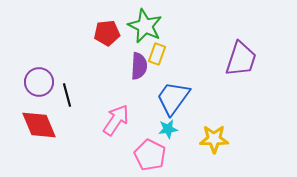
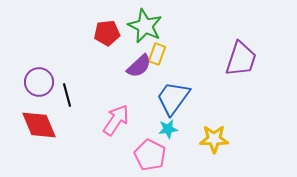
purple semicircle: rotated 44 degrees clockwise
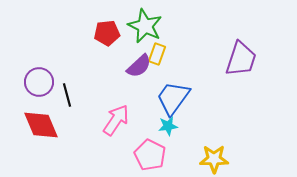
red diamond: moved 2 px right
cyan star: moved 3 px up
yellow star: moved 20 px down
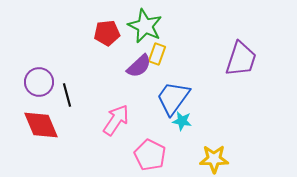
cyan star: moved 14 px right, 5 px up; rotated 18 degrees clockwise
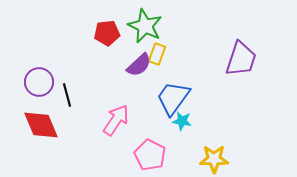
purple semicircle: moved 1 px up
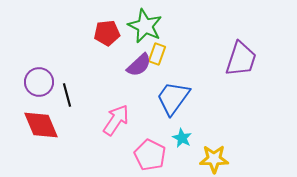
cyan star: moved 17 px down; rotated 18 degrees clockwise
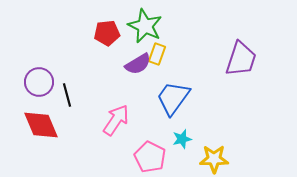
purple semicircle: moved 1 px left, 1 px up; rotated 12 degrees clockwise
cyan star: moved 1 px down; rotated 30 degrees clockwise
pink pentagon: moved 2 px down
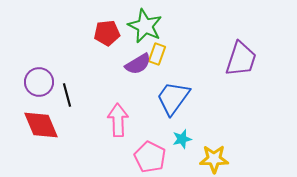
pink arrow: moved 2 px right; rotated 36 degrees counterclockwise
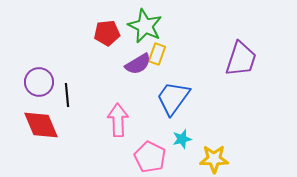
black line: rotated 10 degrees clockwise
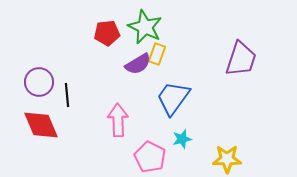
green star: moved 1 px down
yellow star: moved 13 px right
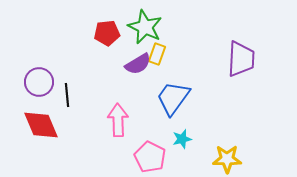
purple trapezoid: rotated 15 degrees counterclockwise
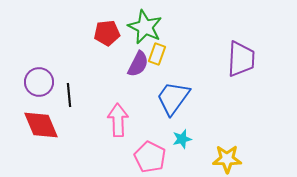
purple semicircle: rotated 32 degrees counterclockwise
black line: moved 2 px right
